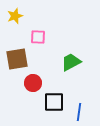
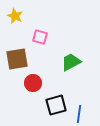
yellow star: rotated 28 degrees counterclockwise
pink square: moved 2 px right; rotated 14 degrees clockwise
black square: moved 2 px right, 3 px down; rotated 15 degrees counterclockwise
blue line: moved 2 px down
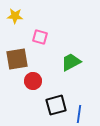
yellow star: rotated 21 degrees counterclockwise
red circle: moved 2 px up
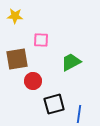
pink square: moved 1 px right, 3 px down; rotated 14 degrees counterclockwise
black square: moved 2 px left, 1 px up
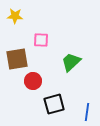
green trapezoid: rotated 15 degrees counterclockwise
blue line: moved 8 px right, 2 px up
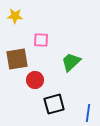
red circle: moved 2 px right, 1 px up
blue line: moved 1 px right, 1 px down
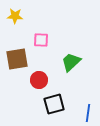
red circle: moved 4 px right
